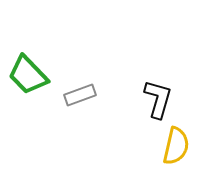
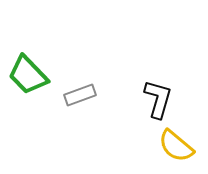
yellow semicircle: rotated 117 degrees clockwise
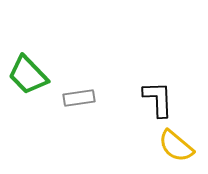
gray rectangle: moved 1 px left, 3 px down; rotated 12 degrees clockwise
black L-shape: rotated 18 degrees counterclockwise
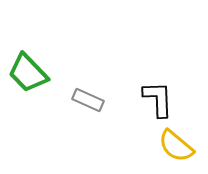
green trapezoid: moved 2 px up
gray rectangle: moved 9 px right, 2 px down; rotated 32 degrees clockwise
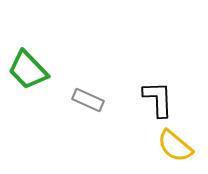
green trapezoid: moved 3 px up
yellow semicircle: moved 1 px left
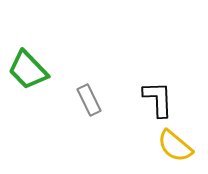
gray rectangle: moved 1 px right; rotated 40 degrees clockwise
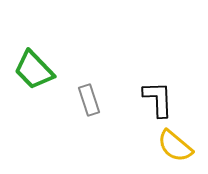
green trapezoid: moved 6 px right
gray rectangle: rotated 8 degrees clockwise
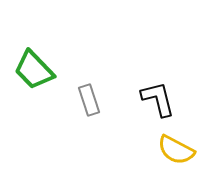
black L-shape: rotated 12 degrees counterclockwise
yellow semicircle: moved 1 px right, 4 px down; rotated 12 degrees counterclockwise
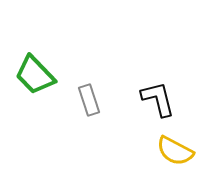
green trapezoid: moved 1 px right, 5 px down
yellow semicircle: moved 1 px left, 1 px down
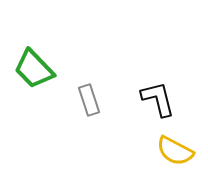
green trapezoid: moved 1 px left, 6 px up
